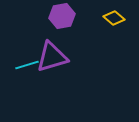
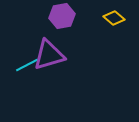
purple triangle: moved 3 px left, 2 px up
cyan line: rotated 10 degrees counterclockwise
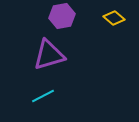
cyan line: moved 16 px right, 31 px down
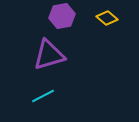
yellow diamond: moved 7 px left
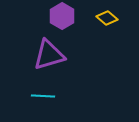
purple hexagon: rotated 20 degrees counterclockwise
cyan line: rotated 30 degrees clockwise
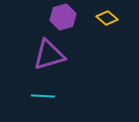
purple hexagon: moved 1 px right, 1 px down; rotated 15 degrees clockwise
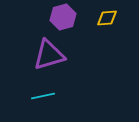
yellow diamond: rotated 45 degrees counterclockwise
cyan line: rotated 15 degrees counterclockwise
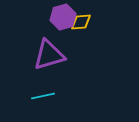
yellow diamond: moved 26 px left, 4 px down
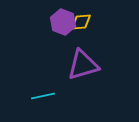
purple hexagon: moved 5 px down; rotated 25 degrees counterclockwise
purple triangle: moved 34 px right, 10 px down
